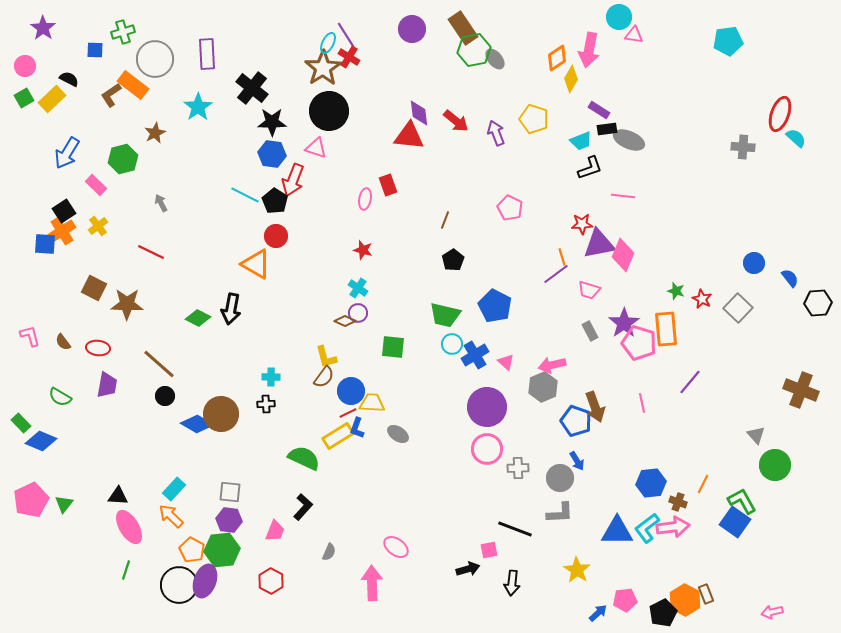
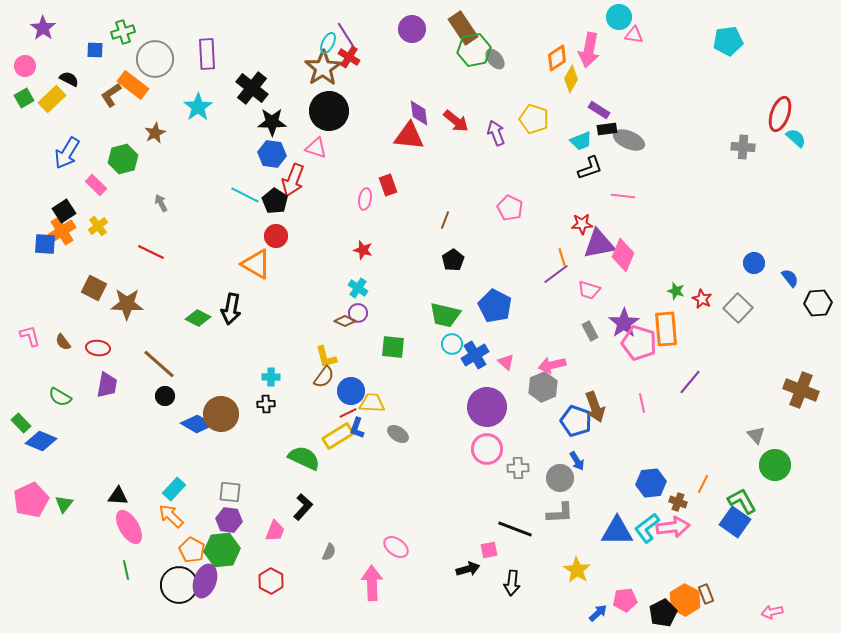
green line at (126, 570): rotated 30 degrees counterclockwise
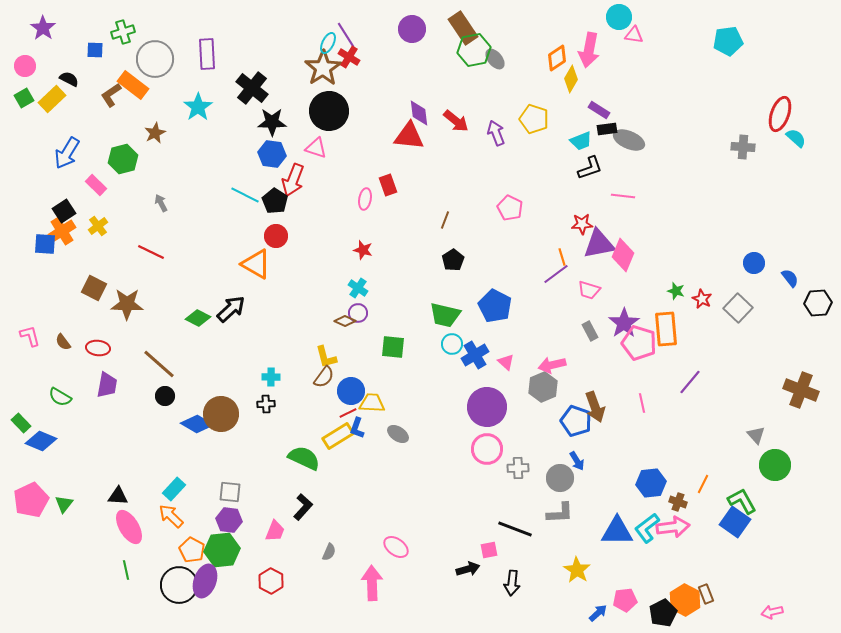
black arrow at (231, 309): rotated 144 degrees counterclockwise
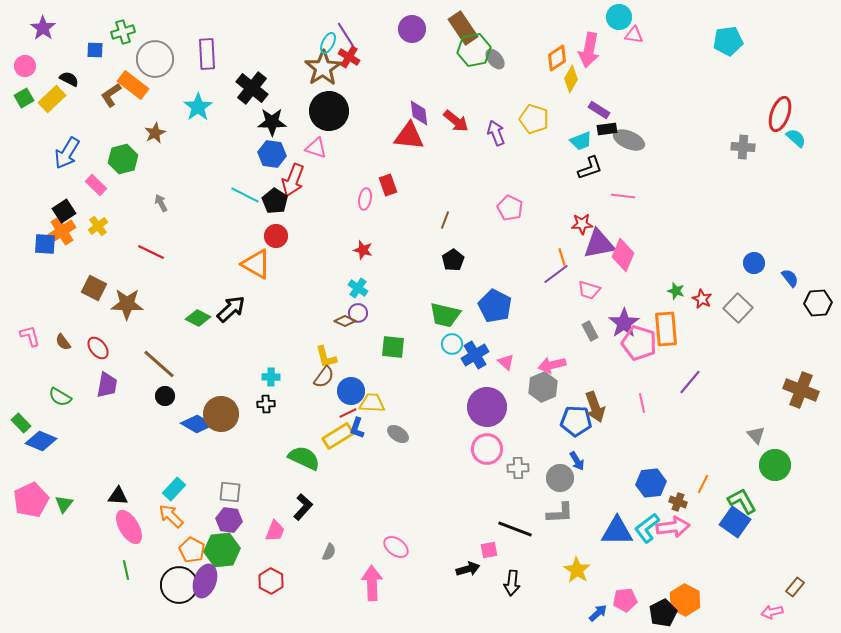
red ellipse at (98, 348): rotated 45 degrees clockwise
blue pentagon at (576, 421): rotated 16 degrees counterclockwise
brown rectangle at (706, 594): moved 89 px right, 7 px up; rotated 60 degrees clockwise
